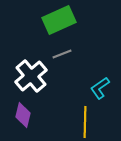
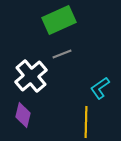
yellow line: moved 1 px right
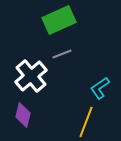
yellow line: rotated 20 degrees clockwise
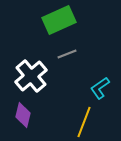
gray line: moved 5 px right
yellow line: moved 2 px left
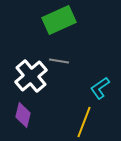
gray line: moved 8 px left, 7 px down; rotated 30 degrees clockwise
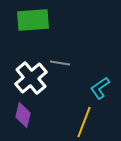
green rectangle: moved 26 px left; rotated 20 degrees clockwise
gray line: moved 1 px right, 2 px down
white cross: moved 2 px down
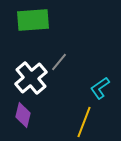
gray line: moved 1 px left, 1 px up; rotated 60 degrees counterclockwise
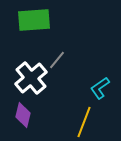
green rectangle: moved 1 px right
gray line: moved 2 px left, 2 px up
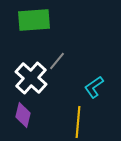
gray line: moved 1 px down
white cross: rotated 8 degrees counterclockwise
cyan L-shape: moved 6 px left, 1 px up
yellow line: moved 6 px left; rotated 16 degrees counterclockwise
